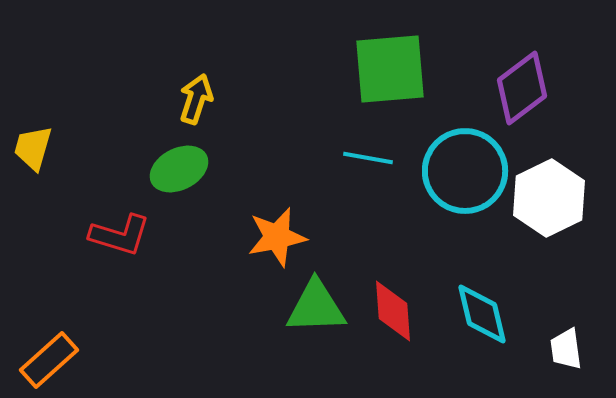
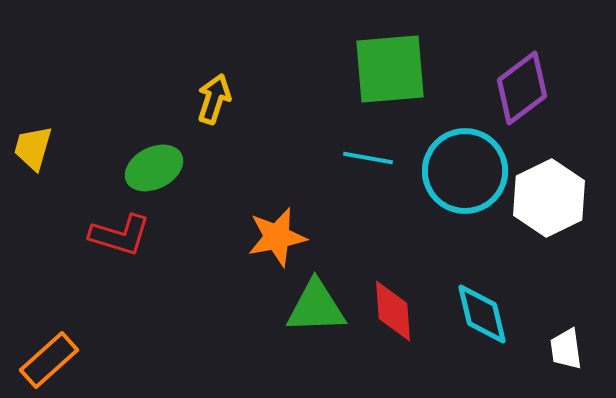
yellow arrow: moved 18 px right
green ellipse: moved 25 px left, 1 px up
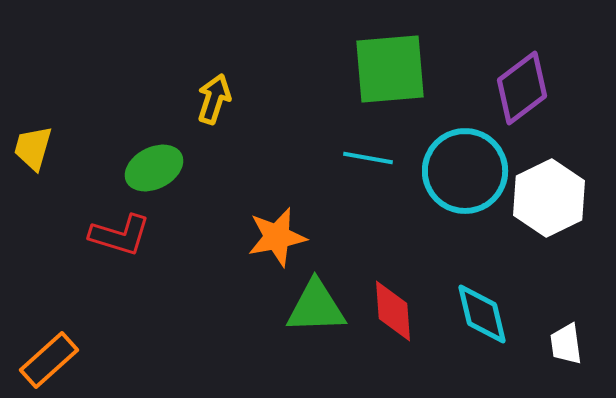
white trapezoid: moved 5 px up
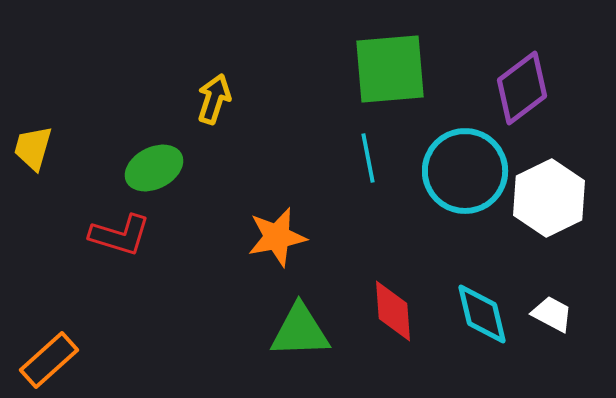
cyan line: rotated 69 degrees clockwise
green triangle: moved 16 px left, 24 px down
white trapezoid: moved 14 px left, 30 px up; rotated 126 degrees clockwise
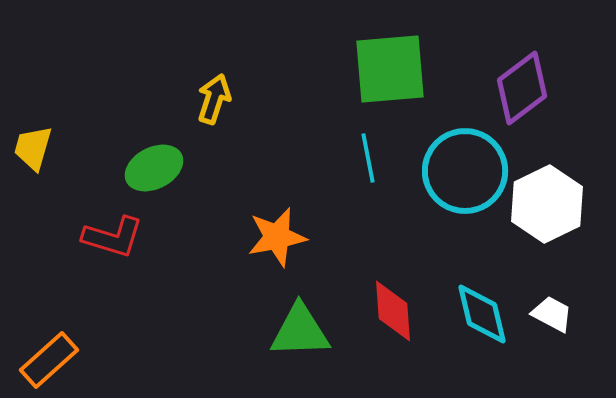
white hexagon: moved 2 px left, 6 px down
red L-shape: moved 7 px left, 2 px down
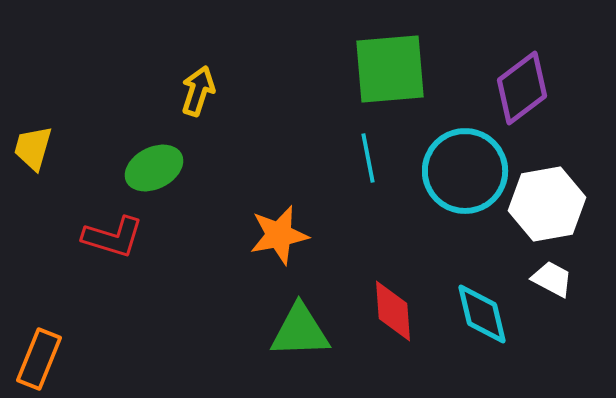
yellow arrow: moved 16 px left, 8 px up
white hexagon: rotated 16 degrees clockwise
orange star: moved 2 px right, 2 px up
white trapezoid: moved 35 px up
orange rectangle: moved 10 px left, 1 px up; rotated 26 degrees counterclockwise
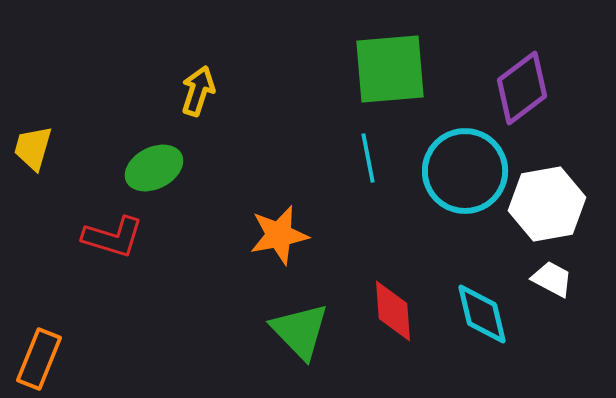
green triangle: rotated 48 degrees clockwise
